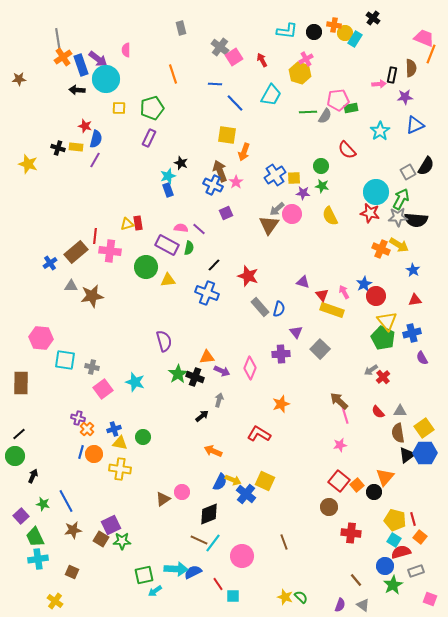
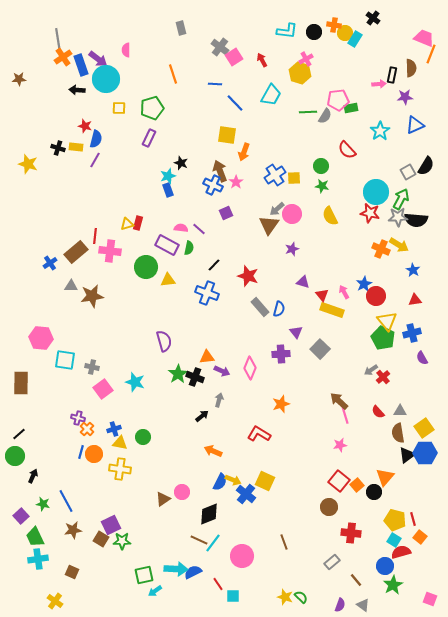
purple star at (303, 193): moved 11 px left, 56 px down; rotated 24 degrees counterclockwise
red rectangle at (138, 223): rotated 24 degrees clockwise
gray rectangle at (416, 571): moved 84 px left, 9 px up; rotated 21 degrees counterclockwise
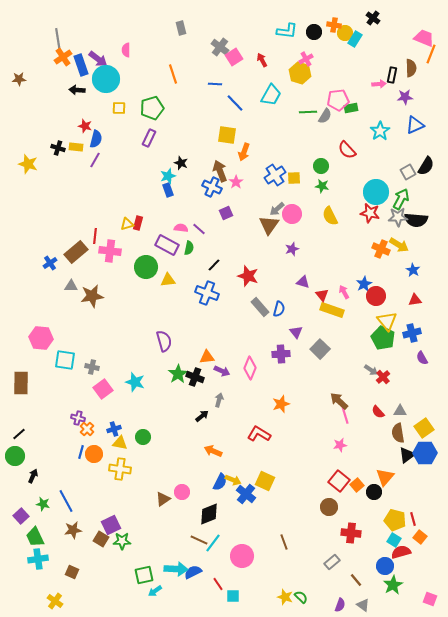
blue cross at (213, 185): moved 1 px left, 2 px down
gray arrow at (371, 370): rotated 112 degrees counterclockwise
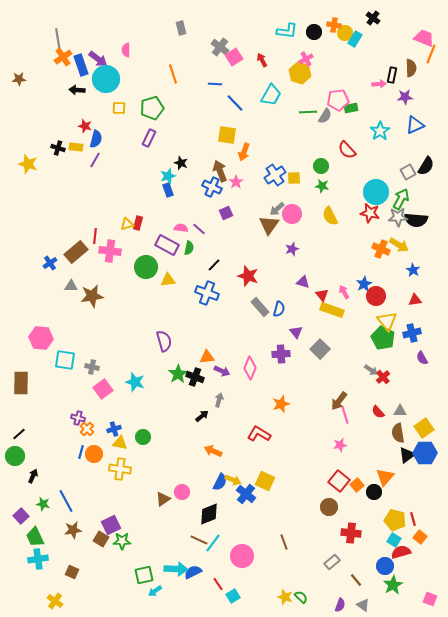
brown arrow at (339, 401): rotated 96 degrees counterclockwise
cyan square at (233, 596): rotated 32 degrees counterclockwise
